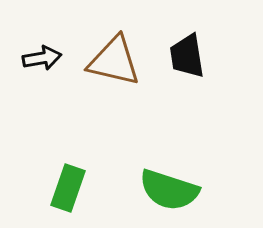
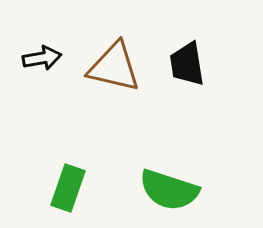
black trapezoid: moved 8 px down
brown triangle: moved 6 px down
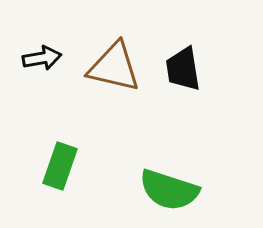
black trapezoid: moved 4 px left, 5 px down
green rectangle: moved 8 px left, 22 px up
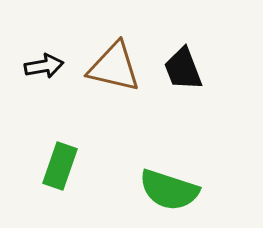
black arrow: moved 2 px right, 8 px down
black trapezoid: rotated 12 degrees counterclockwise
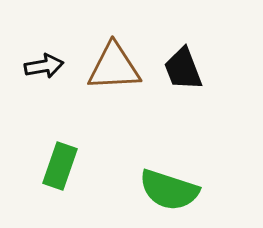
brown triangle: rotated 16 degrees counterclockwise
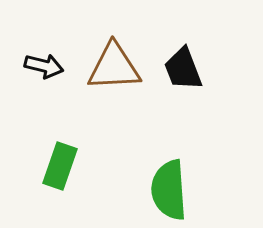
black arrow: rotated 24 degrees clockwise
green semicircle: rotated 68 degrees clockwise
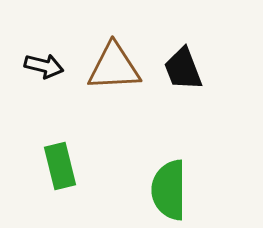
green rectangle: rotated 33 degrees counterclockwise
green semicircle: rotated 4 degrees clockwise
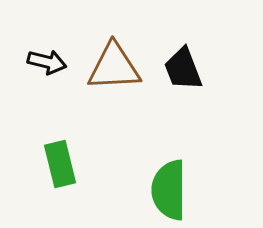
black arrow: moved 3 px right, 4 px up
green rectangle: moved 2 px up
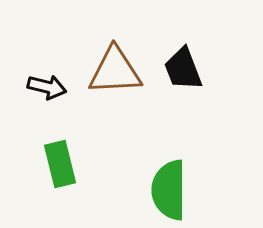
black arrow: moved 25 px down
brown triangle: moved 1 px right, 4 px down
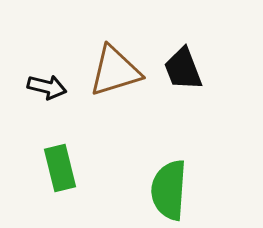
brown triangle: rotated 14 degrees counterclockwise
green rectangle: moved 4 px down
green semicircle: rotated 4 degrees clockwise
